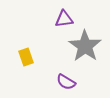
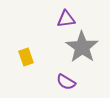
purple triangle: moved 2 px right
gray star: moved 3 px left, 1 px down
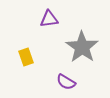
purple triangle: moved 17 px left
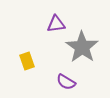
purple triangle: moved 7 px right, 5 px down
yellow rectangle: moved 1 px right, 4 px down
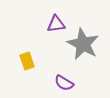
gray star: moved 1 px right, 3 px up; rotated 8 degrees counterclockwise
purple semicircle: moved 2 px left, 1 px down
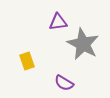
purple triangle: moved 2 px right, 2 px up
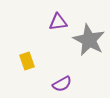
gray star: moved 6 px right, 4 px up
purple semicircle: moved 2 px left, 1 px down; rotated 60 degrees counterclockwise
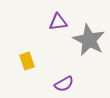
purple semicircle: moved 2 px right
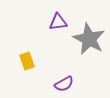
gray star: moved 1 px up
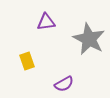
purple triangle: moved 12 px left
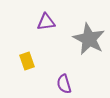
purple semicircle: rotated 102 degrees clockwise
